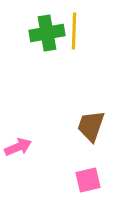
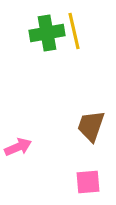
yellow line: rotated 15 degrees counterclockwise
pink square: moved 2 px down; rotated 8 degrees clockwise
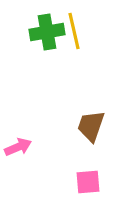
green cross: moved 1 px up
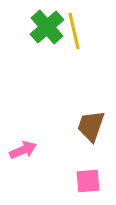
green cross: moved 5 px up; rotated 32 degrees counterclockwise
pink arrow: moved 5 px right, 3 px down
pink square: moved 1 px up
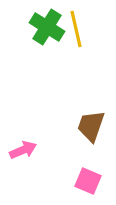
green cross: rotated 16 degrees counterclockwise
yellow line: moved 2 px right, 2 px up
pink square: rotated 28 degrees clockwise
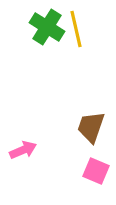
brown trapezoid: moved 1 px down
pink square: moved 8 px right, 10 px up
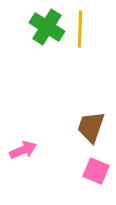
yellow line: moved 4 px right; rotated 15 degrees clockwise
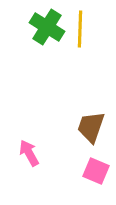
pink arrow: moved 6 px right, 3 px down; rotated 96 degrees counterclockwise
